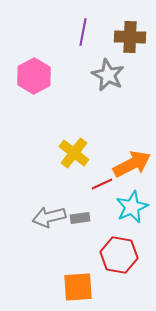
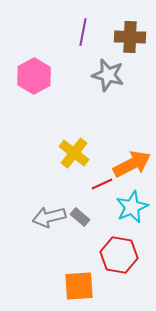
gray star: rotated 12 degrees counterclockwise
gray rectangle: moved 1 px up; rotated 48 degrees clockwise
orange square: moved 1 px right, 1 px up
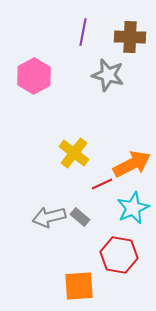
cyan star: moved 1 px right, 1 px down
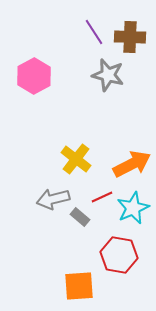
purple line: moved 11 px right; rotated 44 degrees counterclockwise
yellow cross: moved 2 px right, 6 px down
red line: moved 13 px down
gray arrow: moved 4 px right, 18 px up
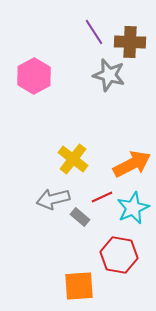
brown cross: moved 5 px down
gray star: moved 1 px right
yellow cross: moved 3 px left
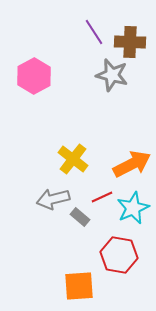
gray star: moved 3 px right
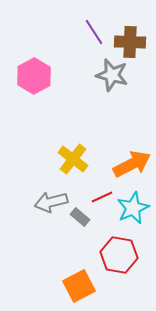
gray arrow: moved 2 px left, 3 px down
orange square: rotated 24 degrees counterclockwise
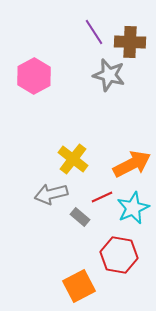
gray star: moved 3 px left
gray arrow: moved 8 px up
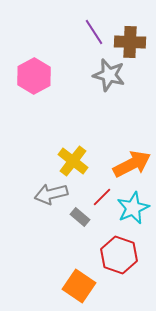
yellow cross: moved 2 px down
red line: rotated 20 degrees counterclockwise
red hexagon: rotated 9 degrees clockwise
orange square: rotated 28 degrees counterclockwise
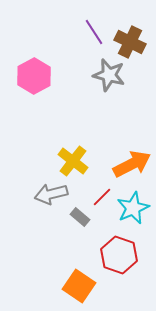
brown cross: rotated 24 degrees clockwise
